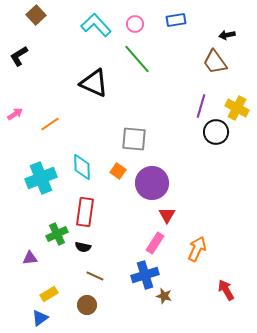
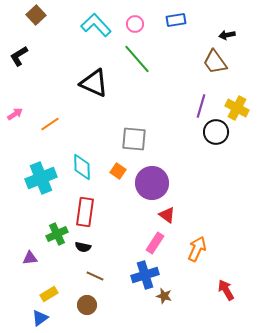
red triangle: rotated 24 degrees counterclockwise
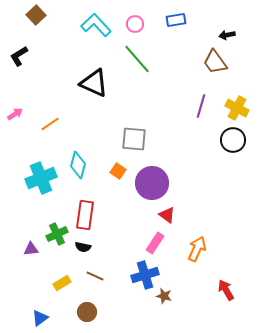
black circle: moved 17 px right, 8 px down
cyan diamond: moved 4 px left, 2 px up; rotated 16 degrees clockwise
red rectangle: moved 3 px down
purple triangle: moved 1 px right, 9 px up
yellow rectangle: moved 13 px right, 11 px up
brown circle: moved 7 px down
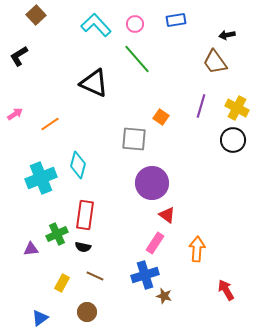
orange square: moved 43 px right, 54 px up
orange arrow: rotated 20 degrees counterclockwise
yellow rectangle: rotated 30 degrees counterclockwise
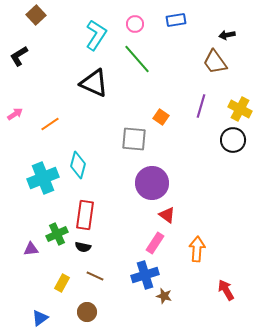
cyan L-shape: moved 10 px down; rotated 76 degrees clockwise
yellow cross: moved 3 px right, 1 px down
cyan cross: moved 2 px right
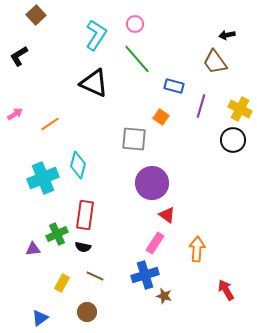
blue rectangle: moved 2 px left, 66 px down; rotated 24 degrees clockwise
purple triangle: moved 2 px right
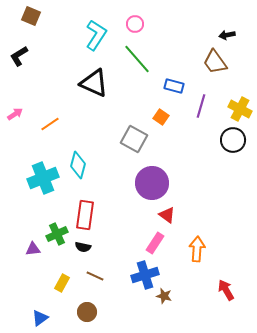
brown square: moved 5 px left, 1 px down; rotated 24 degrees counterclockwise
gray square: rotated 24 degrees clockwise
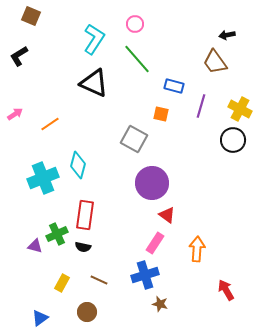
cyan L-shape: moved 2 px left, 4 px down
orange square: moved 3 px up; rotated 21 degrees counterclockwise
purple triangle: moved 2 px right, 3 px up; rotated 21 degrees clockwise
brown line: moved 4 px right, 4 px down
brown star: moved 4 px left, 8 px down
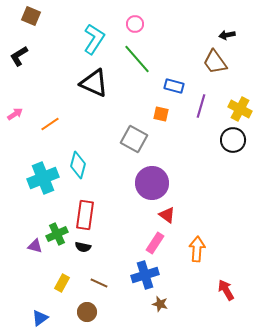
brown line: moved 3 px down
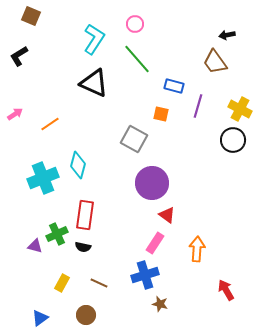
purple line: moved 3 px left
brown circle: moved 1 px left, 3 px down
